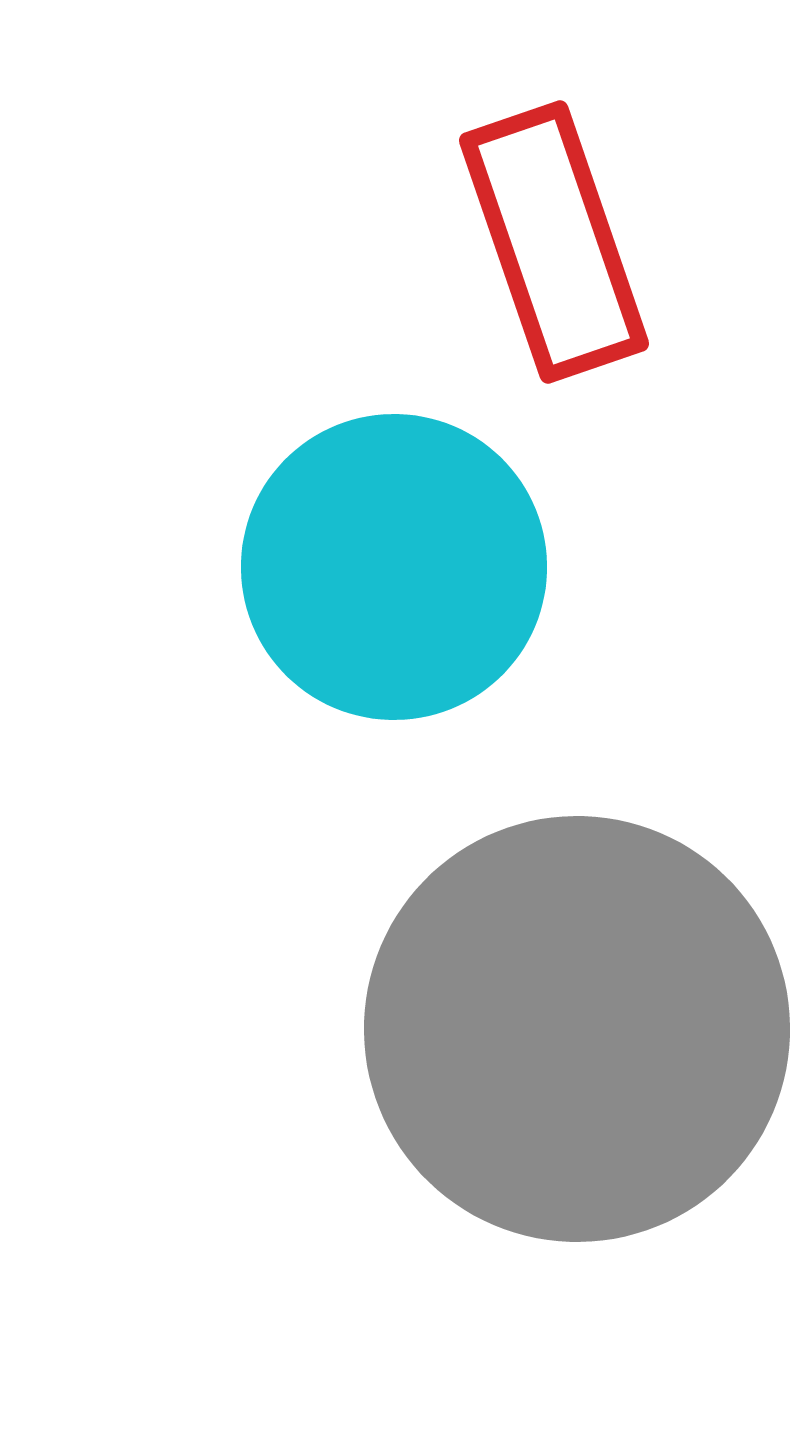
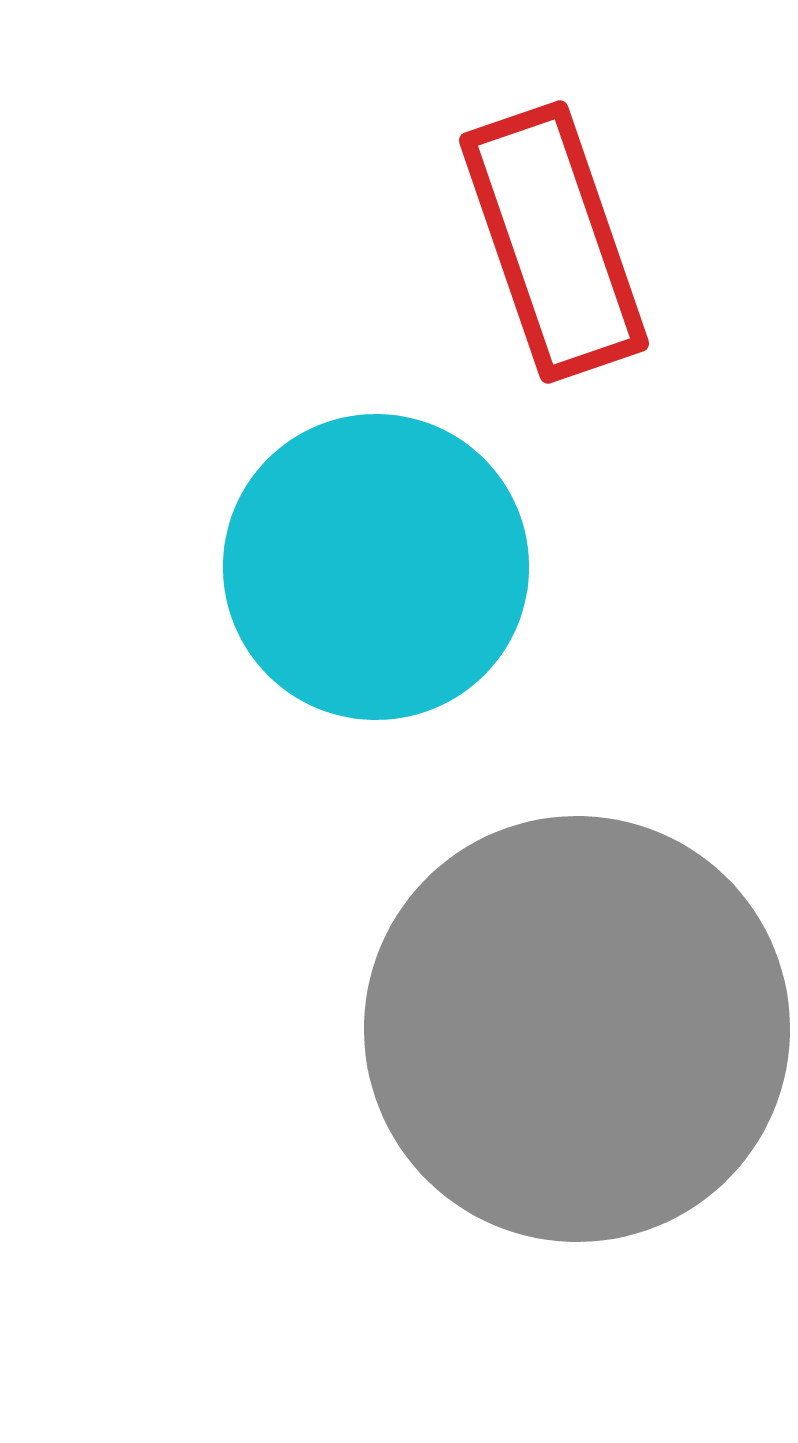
cyan circle: moved 18 px left
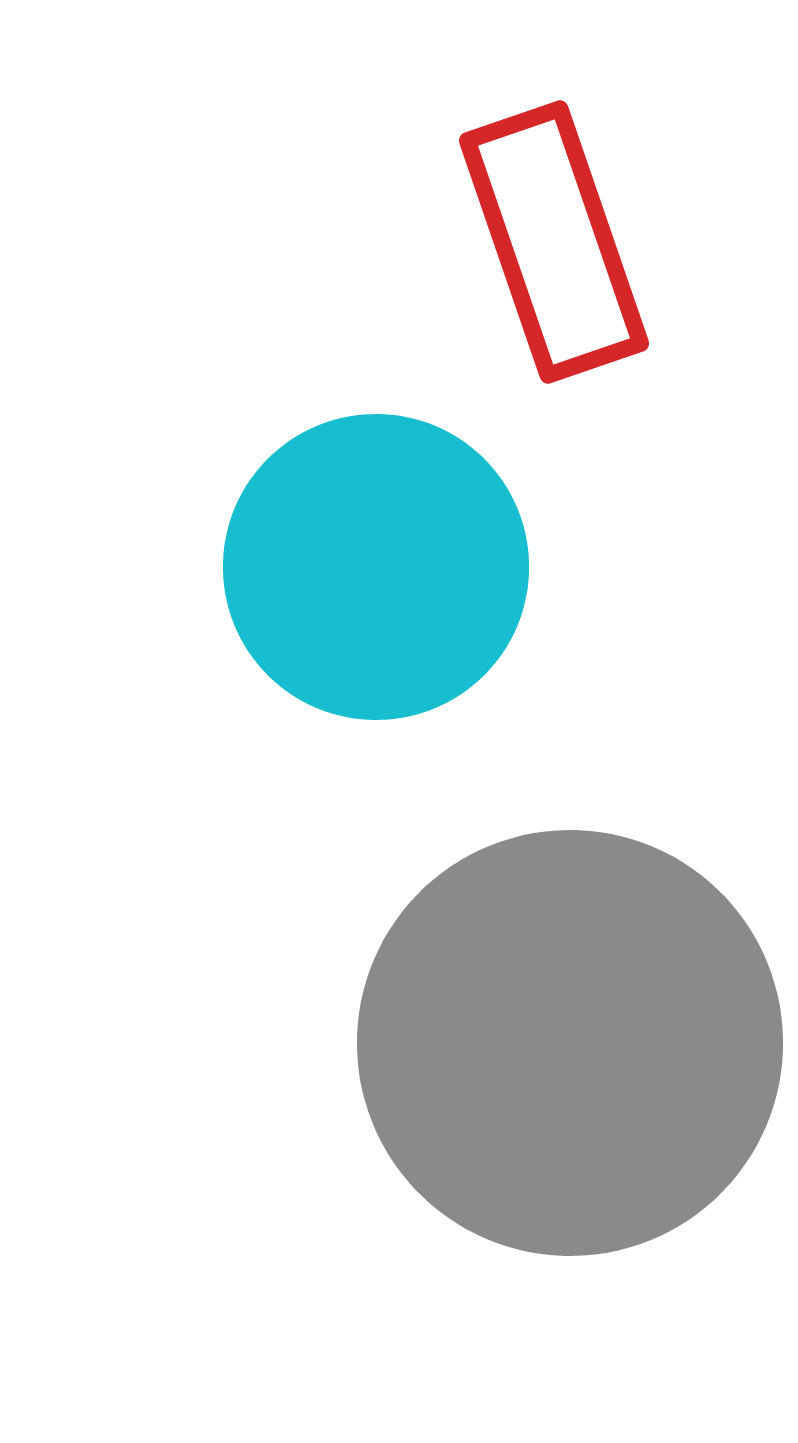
gray circle: moved 7 px left, 14 px down
